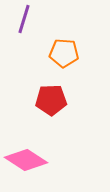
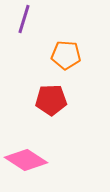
orange pentagon: moved 2 px right, 2 px down
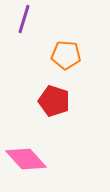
red pentagon: moved 3 px right, 1 px down; rotated 20 degrees clockwise
pink diamond: moved 1 px up; rotated 15 degrees clockwise
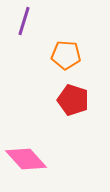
purple line: moved 2 px down
red pentagon: moved 19 px right, 1 px up
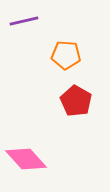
purple line: rotated 60 degrees clockwise
red pentagon: moved 3 px right, 1 px down; rotated 12 degrees clockwise
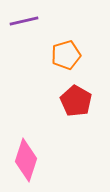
orange pentagon: rotated 20 degrees counterclockwise
pink diamond: moved 1 px down; rotated 60 degrees clockwise
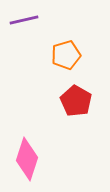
purple line: moved 1 px up
pink diamond: moved 1 px right, 1 px up
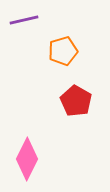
orange pentagon: moved 3 px left, 4 px up
pink diamond: rotated 9 degrees clockwise
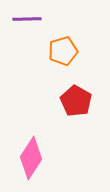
purple line: moved 3 px right, 1 px up; rotated 12 degrees clockwise
pink diamond: moved 4 px right, 1 px up; rotated 6 degrees clockwise
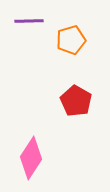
purple line: moved 2 px right, 2 px down
orange pentagon: moved 8 px right, 11 px up
